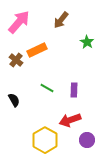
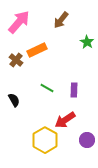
red arrow: moved 5 px left; rotated 15 degrees counterclockwise
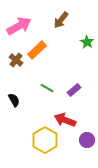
pink arrow: moved 4 px down; rotated 20 degrees clockwise
orange rectangle: rotated 18 degrees counterclockwise
purple rectangle: rotated 48 degrees clockwise
red arrow: rotated 55 degrees clockwise
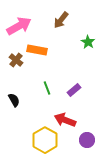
green star: moved 1 px right
orange rectangle: rotated 54 degrees clockwise
green line: rotated 40 degrees clockwise
